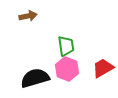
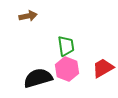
black semicircle: moved 3 px right
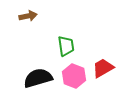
pink hexagon: moved 7 px right, 7 px down
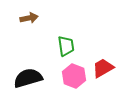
brown arrow: moved 1 px right, 2 px down
black semicircle: moved 10 px left
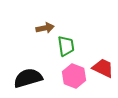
brown arrow: moved 16 px right, 10 px down
red trapezoid: rotated 55 degrees clockwise
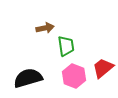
red trapezoid: rotated 65 degrees counterclockwise
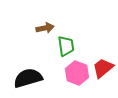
pink hexagon: moved 3 px right, 3 px up
